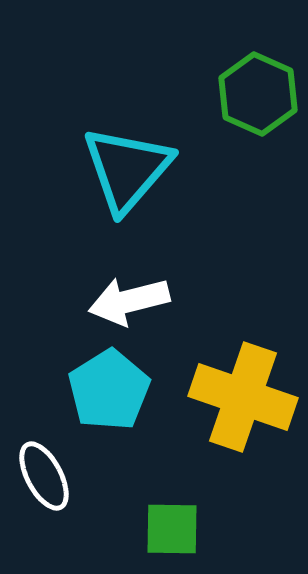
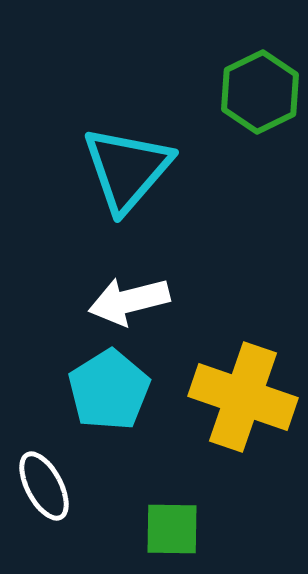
green hexagon: moved 2 px right, 2 px up; rotated 10 degrees clockwise
white ellipse: moved 10 px down
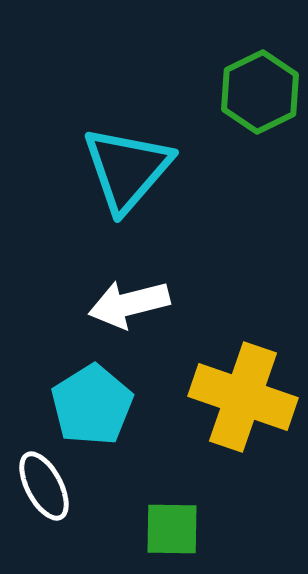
white arrow: moved 3 px down
cyan pentagon: moved 17 px left, 15 px down
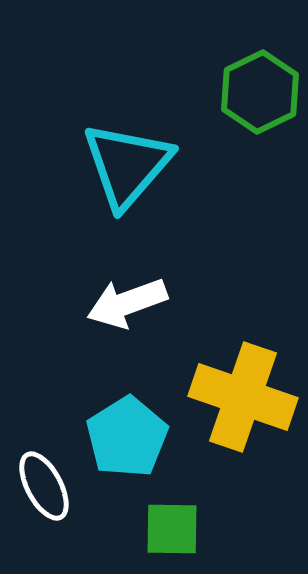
cyan triangle: moved 4 px up
white arrow: moved 2 px left, 1 px up; rotated 6 degrees counterclockwise
cyan pentagon: moved 35 px right, 32 px down
